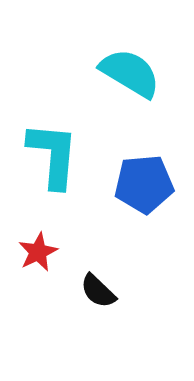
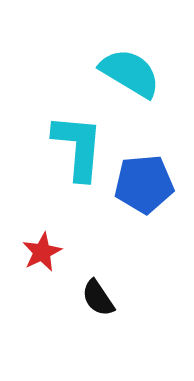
cyan L-shape: moved 25 px right, 8 px up
red star: moved 4 px right
black semicircle: moved 7 px down; rotated 12 degrees clockwise
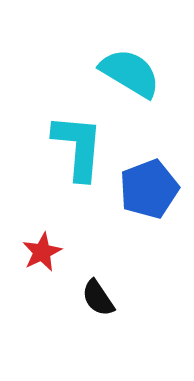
blue pentagon: moved 5 px right, 5 px down; rotated 16 degrees counterclockwise
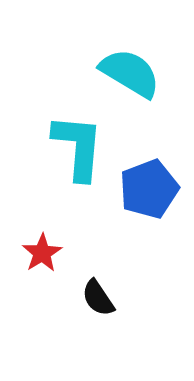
red star: moved 1 px down; rotated 6 degrees counterclockwise
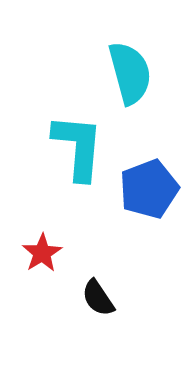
cyan semicircle: rotated 44 degrees clockwise
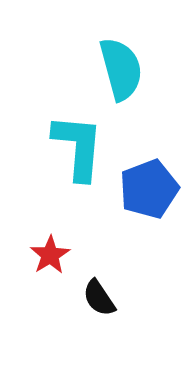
cyan semicircle: moved 9 px left, 4 px up
red star: moved 8 px right, 2 px down
black semicircle: moved 1 px right
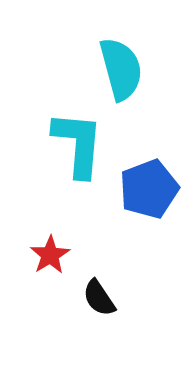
cyan L-shape: moved 3 px up
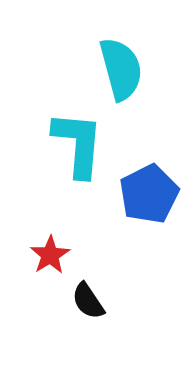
blue pentagon: moved 5 px down; rotated 6 degrees counterclockwise
black semicircle: moved 11 px left, 3 px down
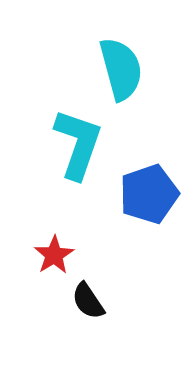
cyan L-shape: rotated 14 degrees clockwise
blue pentagon: rotated 8 degrees clockwise
red star: moved 4 px right
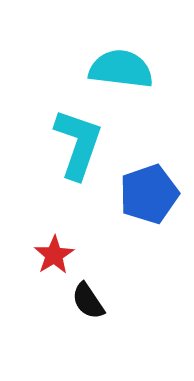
cyan semicircle: rotated 68 degrees counterclockwise
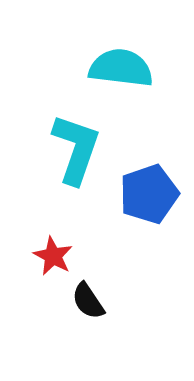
cyan semicircle: moved 1 px up
cyan L-shape: moved 2 px left, 5 px down
red star: moved 1 px left, 1 px down; rotated 12 degrees counterclockwise
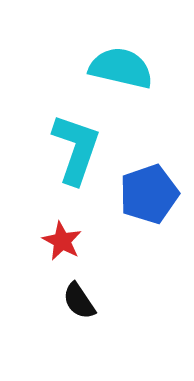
cyan semicircle: rotated 6 degrees clockwise
red star: moved 9 px right, 15 px up
black semicircle: moved 9 px left
